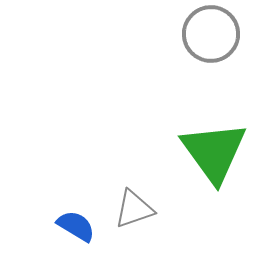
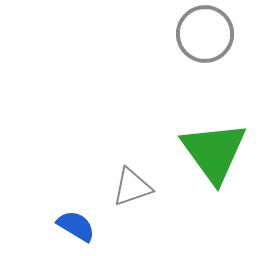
gray circle: moved 6 px left
gray triangle: moved 2 px left, 22 px up
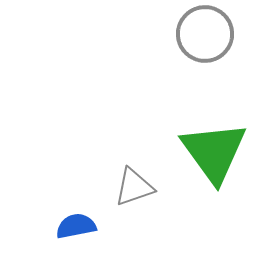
gray triangle: moved 2 px right
blue semicircle: rotated 42 degrees counterclockwise
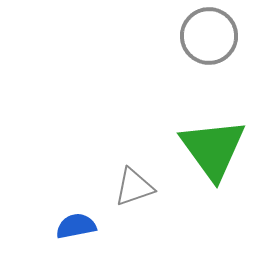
gray circle: moved 4 px right, 2 px down
green triangle: moved 1 px left, 3 px up
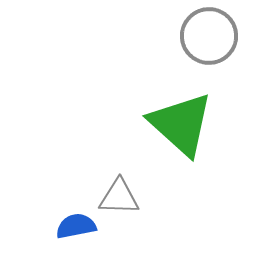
green triangle: moved 32 px left, 25 px up; rotated 12 degrees counterclockwise
gray triangle: moved 15 px left, 10 px down; rotated 21 degrees clockwise
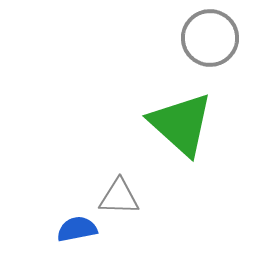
gray circle: moved 1 px right, 2 px down
blue semicircle: moved 1 px right, 3 px down
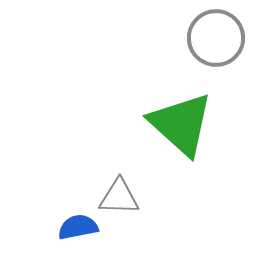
gray circle: moved 6 px right
blue semicircle: moved 1 px right, 2 px up
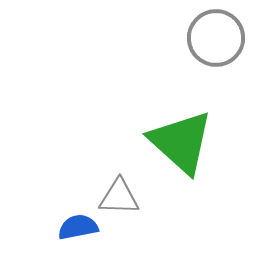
green triangle: moved 18 px down
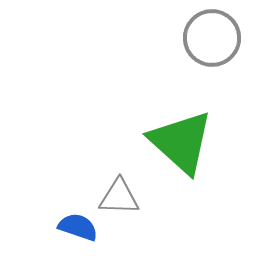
gray circle: moved 4 px left
blue semicircle: rotated 30 degrees clockwise
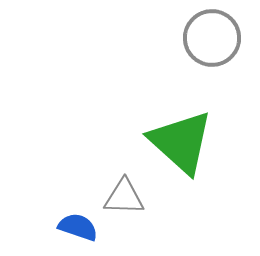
gray triangle: moved 5 px right
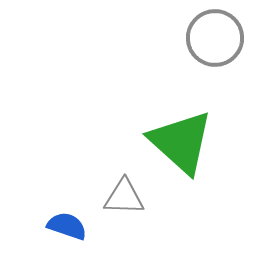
gray circle: moved 3 px right
blue semicircle: moved 11 px left, 1 px up
